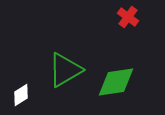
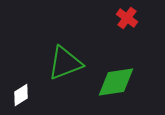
red cross: moved 1 px left, 1 px down
green triangle: moved 7 px up; rotated 9 degrees clockwise
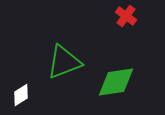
red cross: moved 1 px left, 2 px up
green triangle: moved 1 px left, 1 px up
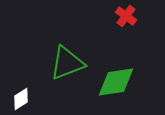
green triangle: moved 3 px right, 1 px down
white diamond: moved 4 px down
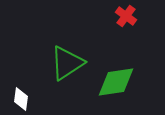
green triangle: rotated 12 degrees counterclockwise
white diamond: rotated 50 degrees counterclockwise
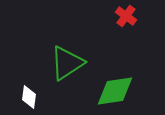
green diamond: moved 1 px left, 9 px down
white diamond: moved 8 px right, 2 px up
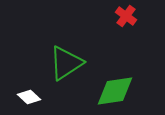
green triangle: moved 1 px left
white diamond: rotated 55 degrees counterclockwise
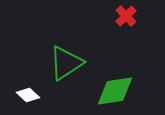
red cross: rotated 10 degrees clockwise
white diamond: moved 1 px left, 2 px up
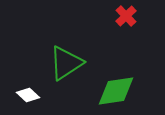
green diamond: moved 1 px right
